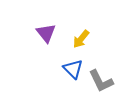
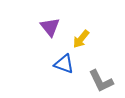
purple triangle: moved 4 px right, 6 px up
blue triangle: moved 9 px left, 5 px up; rotated 25 degrees counterclockwise
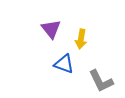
purple triangle: moved 1 px right, 2 px down
yellow arrow: rotated 30 degrees counterclockwise
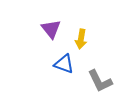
gray L-shape: moved 1 px left
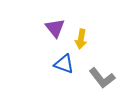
purple triangle: moved 4 px right, 1 px up
gray L-shape: moved 2 px right, 3 px up; rotated 12 degrees counterclockwise
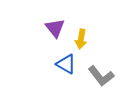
blue triangle: moved 2 px right; rotated 10 degrees clockwise
gray L-shape: moved 1 px left, 2 px up
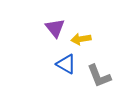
yellow arrow: rotated 72 degrees clockwise
gray L-shape: moved 2 px left; rotated 16 degrees clockwise
